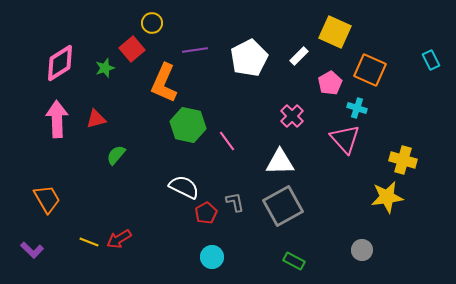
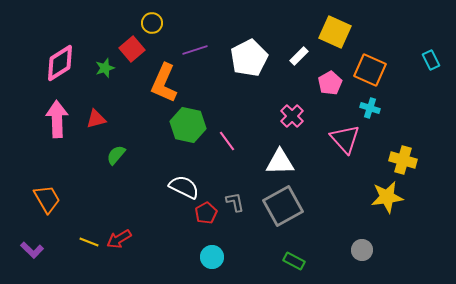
purple line: rotated 10 degrees counterclockwise
cyan cross: moved 13 px right
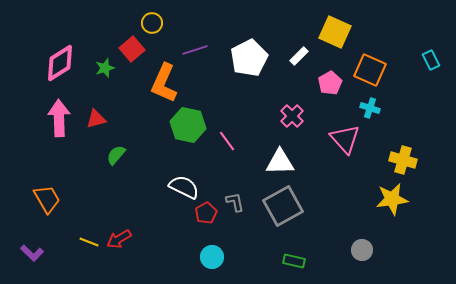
pink arrow: moved 2 px right, 1 px up
yellow star: moved 5 px right, 2 px down
purple L-shape: moved 3 px down
green rectangle: rotated 15 degrees counterclockwise
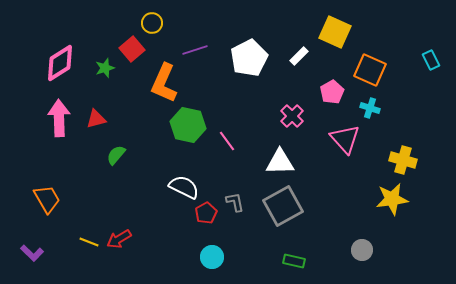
pink pentagon: moved 2 px right, 9 px down
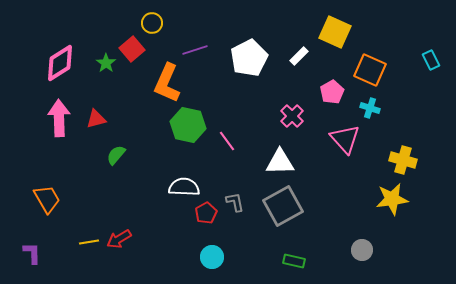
green star: moved 1 px right, 5 px up; rotated 18 degrees counterclockwise
orange L-shape: moved 3 px right
white semicircle: rotated 24 degrees counterclockwise
yellow line: rotated 30 degrees counterclockwise
purple L-shape: rotated 135 degrees counterclockwise
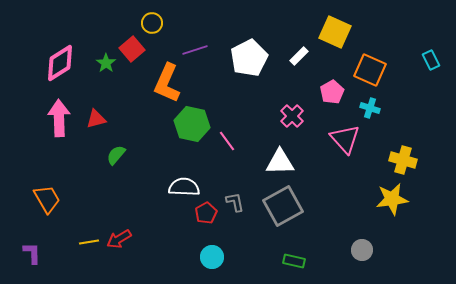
green hexagon: moved 4 px right, 1 px up
